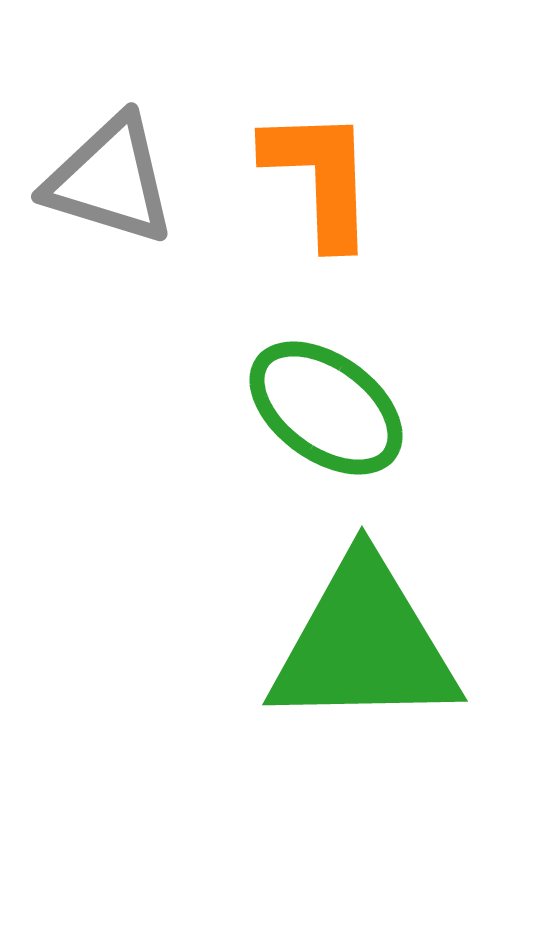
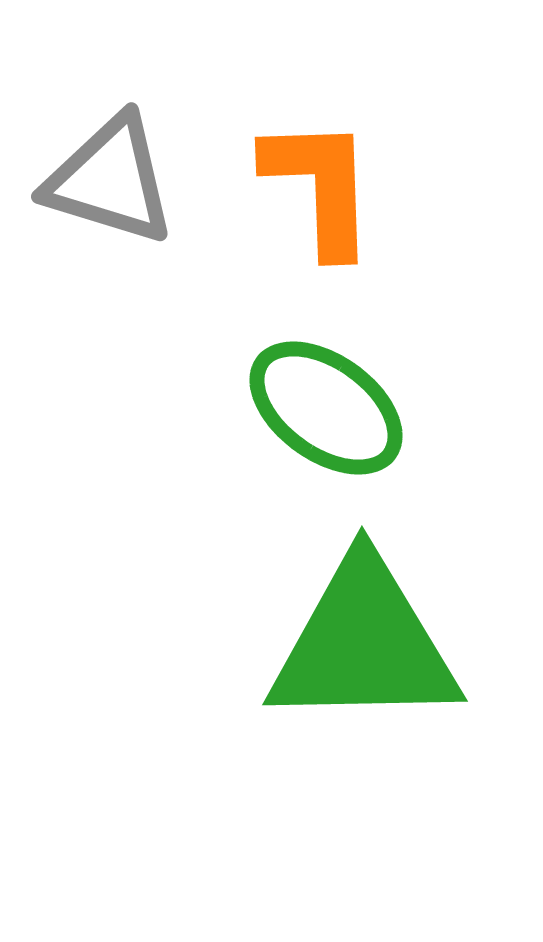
orange L-shape: moved 9 px down
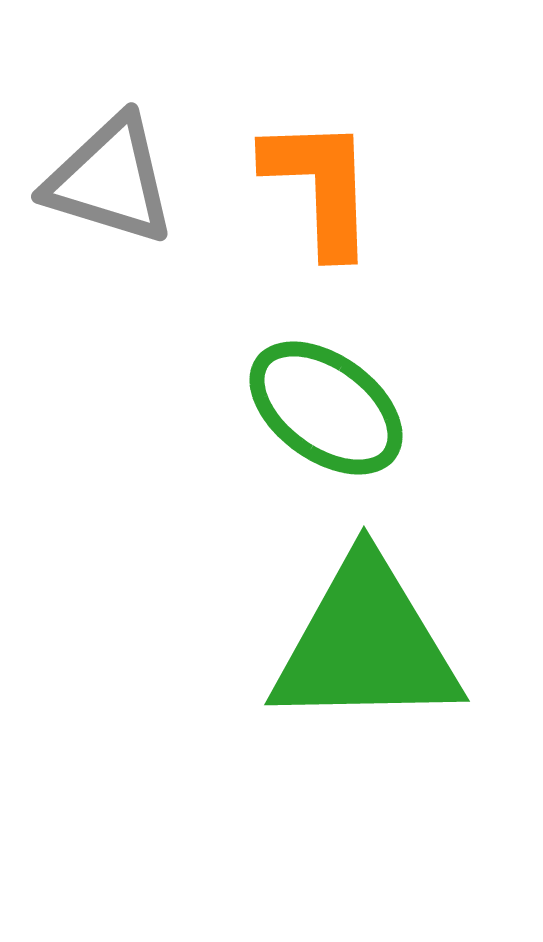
green triangle: moved 2 px right
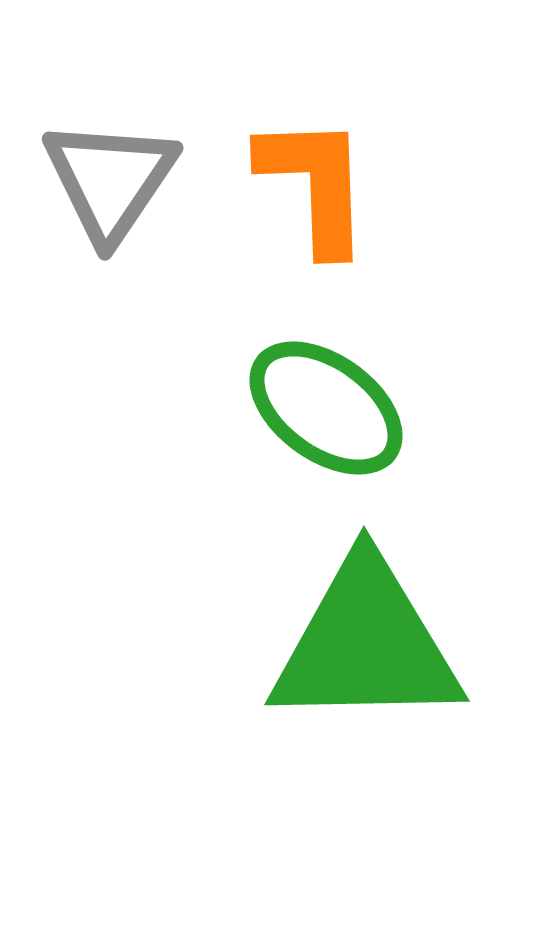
gray triangle: rotated 47 degrees clockwise
orange L-shape: moved 5 px left, 2 px up
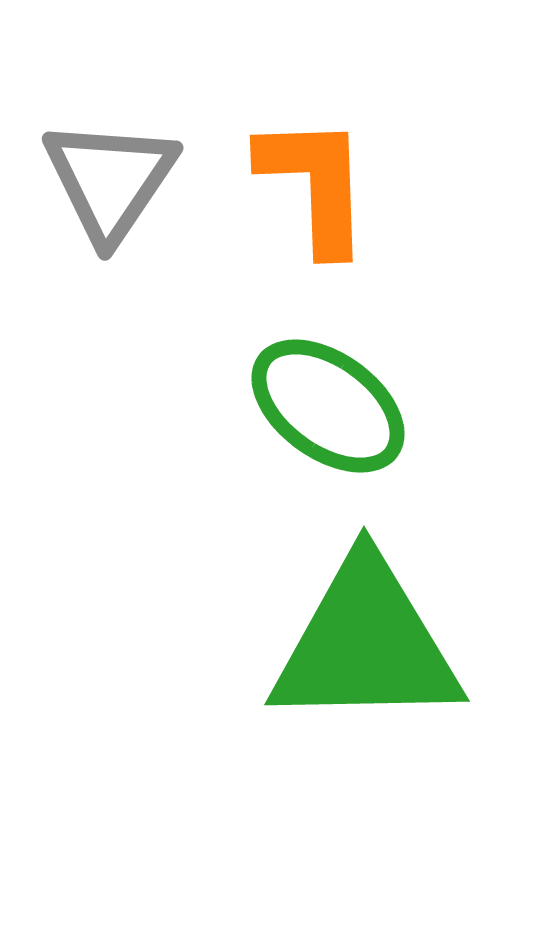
green ellipse: moved 2 px right, 2 px up
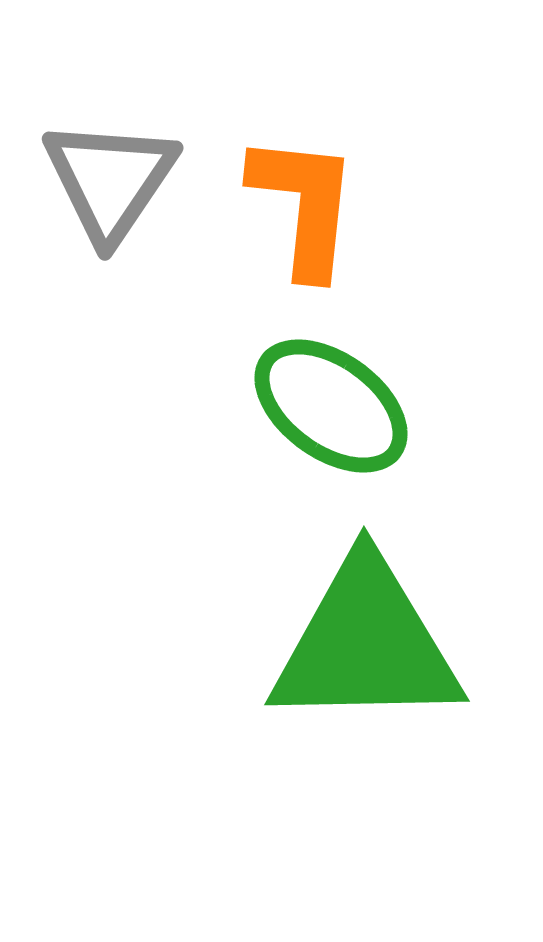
orange L-shape: moved 11 px left, 21 px down; rotated 8 degrees clockwise
green ellipse: moved 3 px right
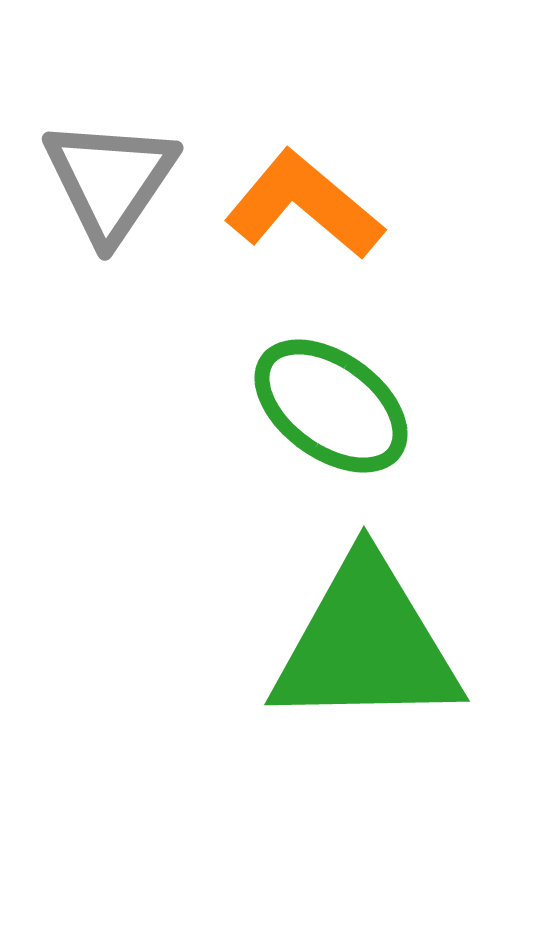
orange L-shape: rotated 56 degrees counterclockwise
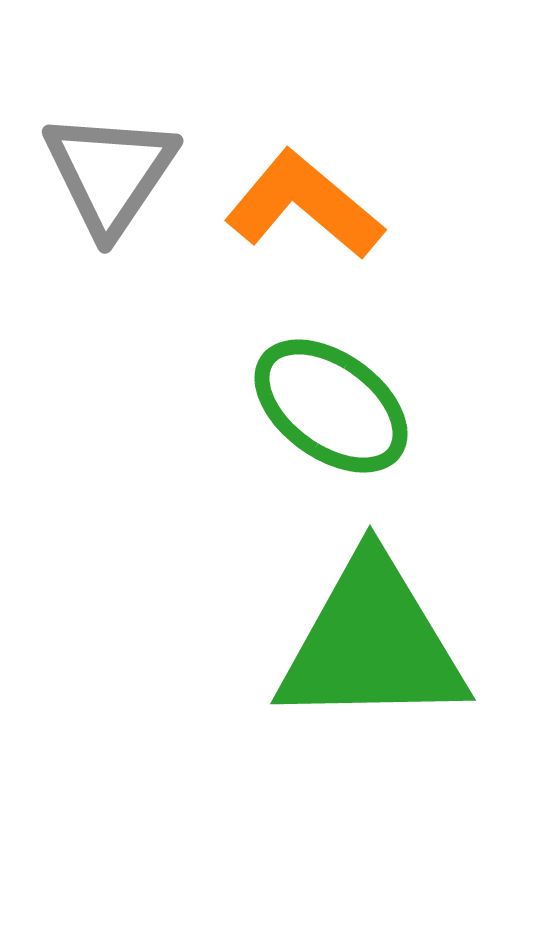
gray triangle: moved 7 px up
green triangle: moved 6 px right, 1 px up
